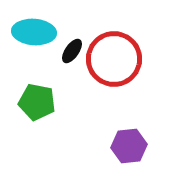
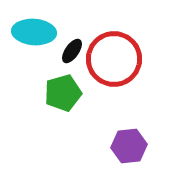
green pentagon: moved 26 px right, 9 px up; rotated 27 degrees counterclockwise
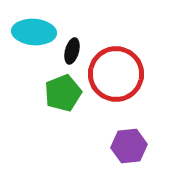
black ellipse: rotated 20 degrees counterclockwise
red circle: moved 2 px right, 15 px down
green pentagon: rotated 6 degrees counterclockwise
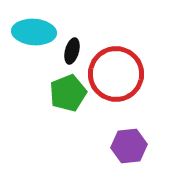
green pentagon: moved 5 px right
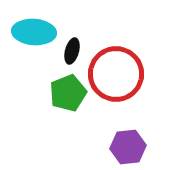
purple hexagon: moved 1 px left, 1 px down
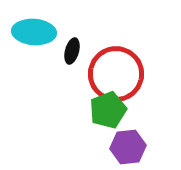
green pentagon: moved 40 px right, 17 px down
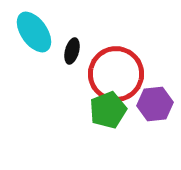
cyan ellipse: rotated 51 degrees clockwise
purple hexagon: moved 27 px right, 43 px up
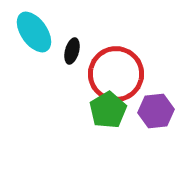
purple hexagon: moved 1 px right, 7 px down
green pentagon: rotated 9 degrees counterclockwise
